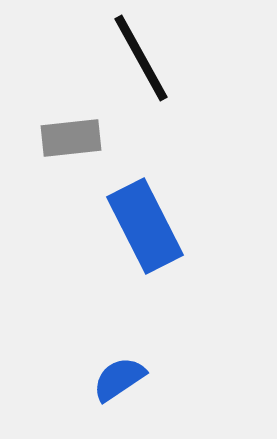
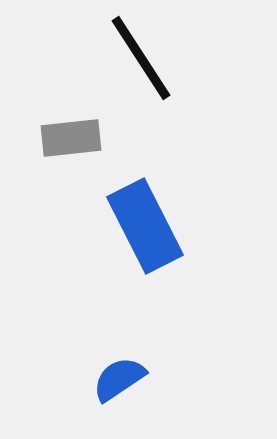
black line: rotated 4 degrees counterclockwise
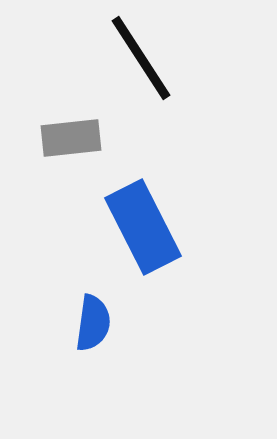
blue rectangle: moved 2 px left, 1 px down
blue semicircle: moved 26 px left, 56 px up; rotated 132 degrees clockwise
